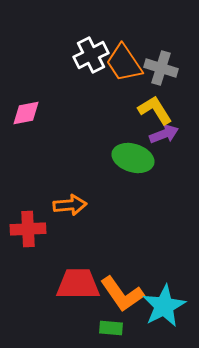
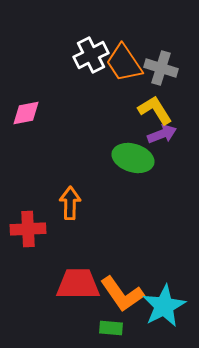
purple arrow: moved 2 px left
orange arrow: moved 2 px up; rotated 84 degrees counterclockwise
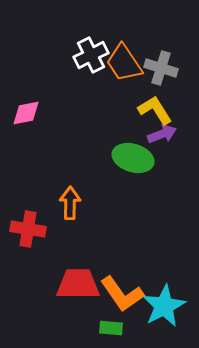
red cross: rotated 12 degrees clockwise
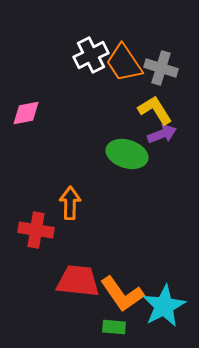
green ellipse: moved 6 px left, 4 px up
red cross: moved 8 px right, 1 px down
red trapezoid: moved 3 px up; rotated 6 degrees clockwise
green rectangle: moved 3 px right, 1 px up
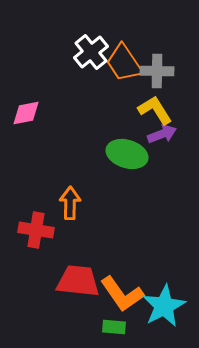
white cross: moved 3 px up; rotated 12 degrees counterclockwise
gray cross: moved 4 px left, 3 px down; rotated 16 degrees counterclockwise
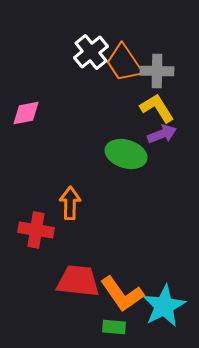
yellow L-shape: moved 2 px right, 2 px up
green ellipse: moved 1 px left
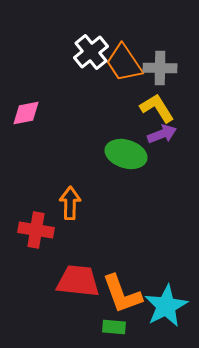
gray cross: moved 3 px right, 3 px up
orange L-shape: rotated 15 degrees clockwise
cyan star: moved 2 px right
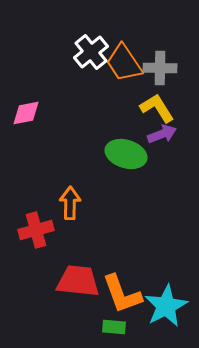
red cross: rotated 24 degrees counterclockwise
